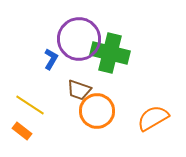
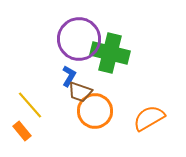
blue L-shape: moved 18 px right, 17 px down
brown trapezoid: moved 1 px right, 2 px down
yellow line: rotated 16 degrees clockwise
orange circle: moved 2 px left
orange semicircle: moved 4 px left
orange rectangle: rotated 12 degrees clockwise
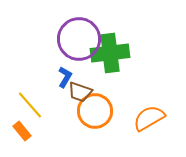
green cross: rotated 21 degrees counterclockwise
blue L-shape: moved 4 px left, 1 px down
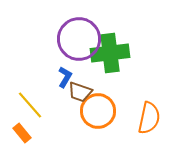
orange circle: moved 3 px right
orange semicircle: rotated 132 degrees clockwise
orange rectangle: moved 2 px down
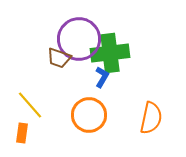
blue L-shape: moved 37 px right
brown trapezoid: moved 21 px left, 34 px up
orange circle: moved 9 px left, 4 px down
orange semicircle: moved 2 px right
orange rectangle: rotated 48 degrees clockwise
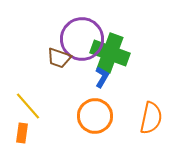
purple circle: moved 3 px right
green cross: rotated 27 degrees clockwise
yellow line: moved 2 px left, 1 px down
orange circle: moved 6 px right, 1 px down
